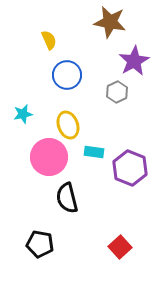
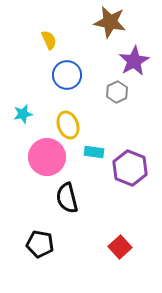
pink circle: moved 2 px left
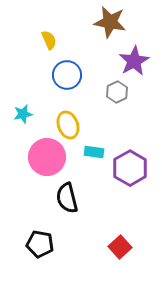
purple hexagon: rotated 8 degrees clockwise
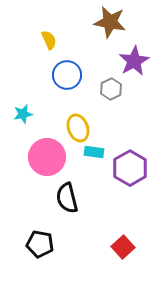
gray hexagon: moved 6 px left, 3 px up
yellow ellipse: moved 10 px right, 3 px down
red square: moved 3 px right
